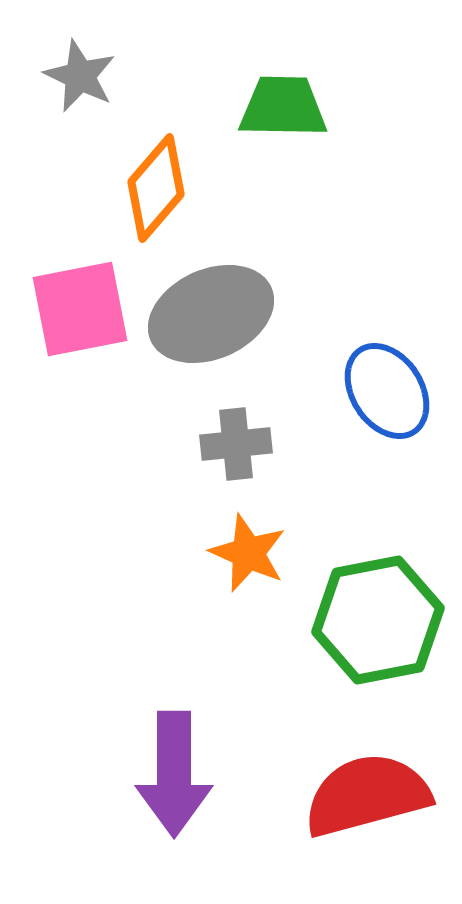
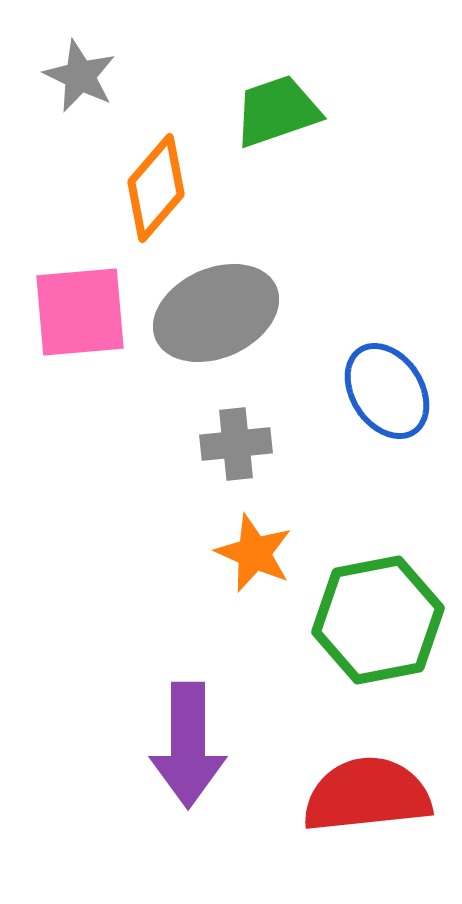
green trapezoid: moved 6 px left, 4 px down; rotated 20 degrees counterclockwise
pink square: moved 3 px down; rotated 6 degrees clockwise
gray ellipse: moved 5 px right, 1 px up
orange star: moved 6 px right
purple arrow: moved 14 px right, 29 px up
red semicircle: rotated 9 degrees clockwise
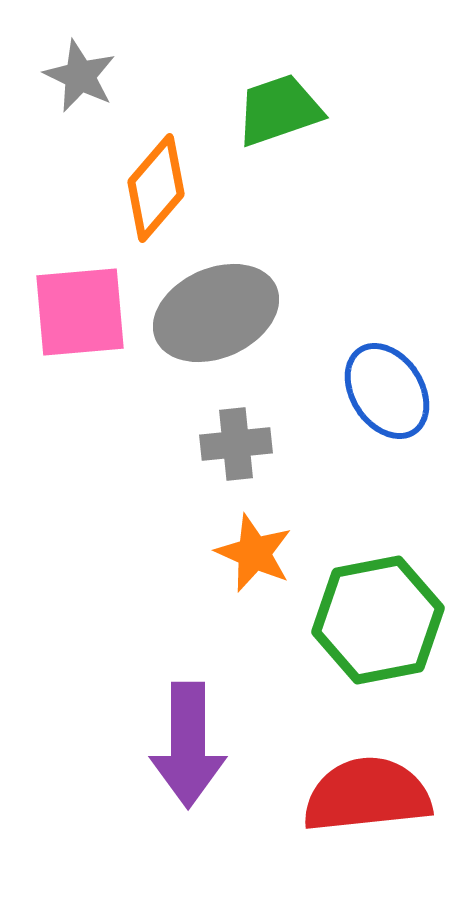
green trapezoid: moved 2 px right, 1 px up
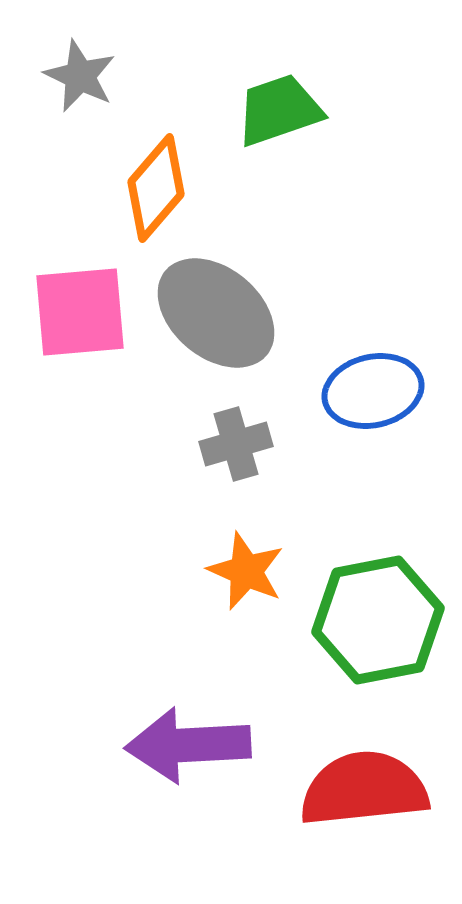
gray ellipse: rotated 64 degrees clockwise
blue ellipse: moved 14 px left; rotated 70 degrees counterclockwise
gray cross: rotated 10 degrees counterclockwise
orange star: moved 8 px left, 18 px down
purple arrow: rotated 87 degrees clockwise
red semicircle: moved 3 px left, 6 px up
